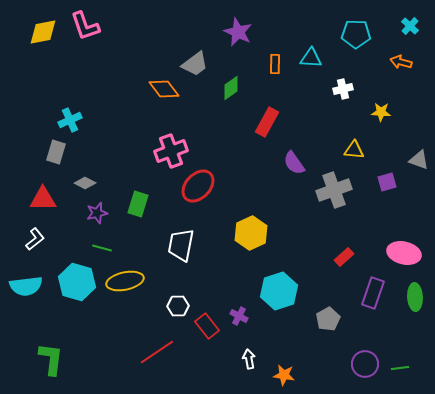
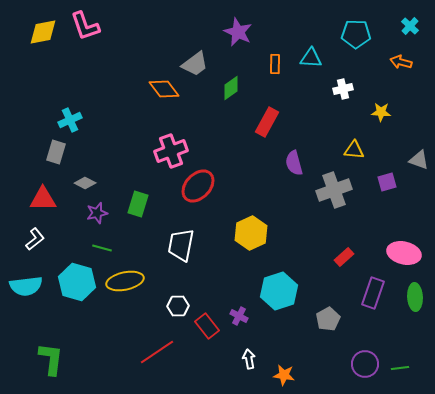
purple semicircle at (294, 163): rotated 20 degrees clockwise
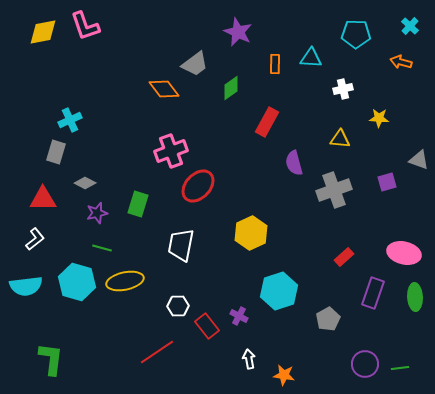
yellow star at (381, 112): moved 2 px left, 6 px down
yellow triangle at (354, 150): moved 14 px left, 11 px up
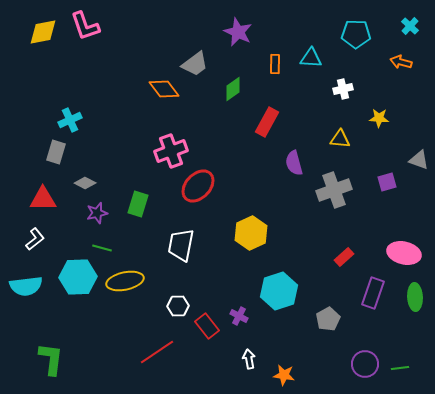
green diamond at (231, 88): moved 2 px right, 1 px down
cyan hexagon at (77, 282): moved 1 px right, 5 px up; rotated 18 degrees counterclockwise
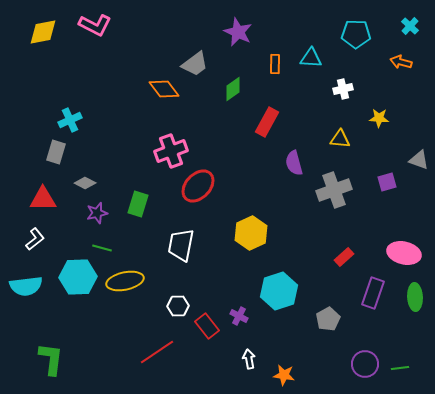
pink L-shape at (85, 26): moved 10 px right, 1 px up; rotated 44 degrees counterclockwise
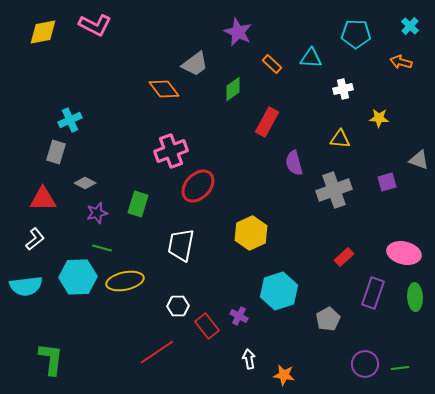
orange rectangle at (275, 64): moved 3 px left; rotated 48 degrees counterclockwise
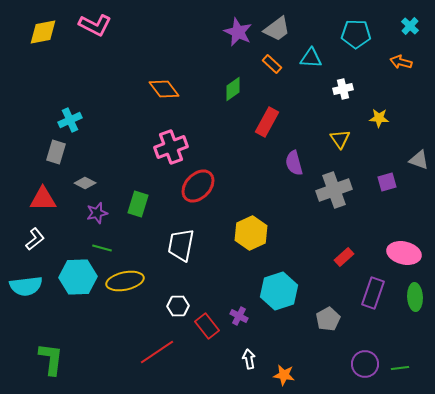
gray trapezoid at (195, 64): moved 82 px right, 35 px up
yellow triangle at (340, 139): rotated 50 degrees clockwise
pink cross at (171, 151): moved 4 px up
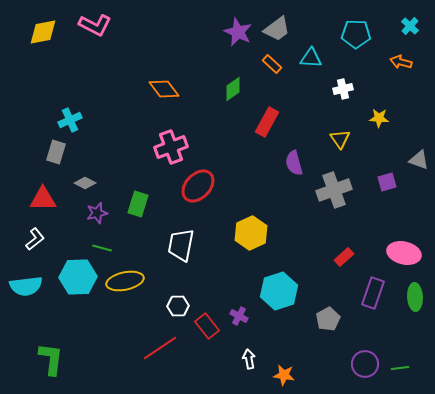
red line at (157, 352): moved 3 px right, 4 px up
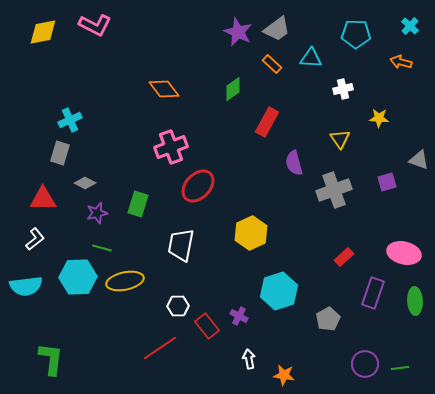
gray rectangle at (56, 152): moved 4 px right, 1 px down
green ellipse at (415, 297): moved 4 px down
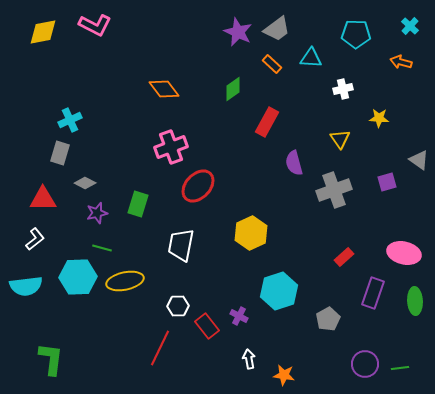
gray triangle at (419, 160): rotated 15 degrees clockwise
red line at (160, 348): rotated 30 degrees counterclockwise
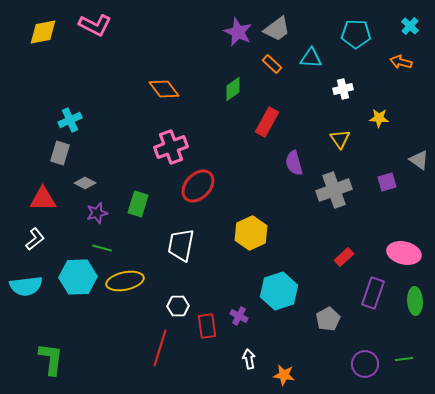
red rectangle at (207, 326): rotated 30 degrees clockwise
red line at (160, 348): rotated 9 degrees counterclockwise
green line at (400, 368): moved 4 px right, 9 px up
